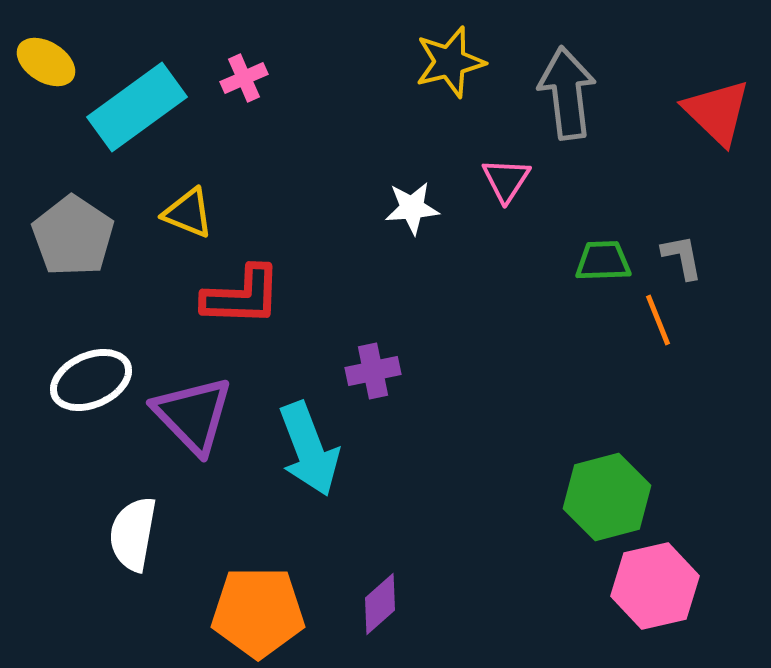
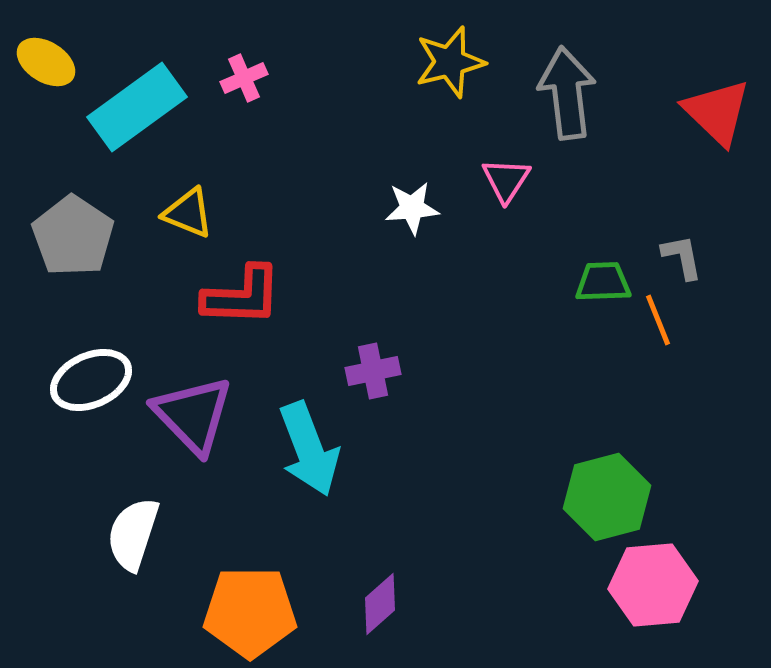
green trapezoid: moved 21 px down
white semicircle: rotated 8 degrees clockwise
pink hexagon: moved 2 px left, 1 px up; rotated 8 degrees clockwise
orange pentagon: moved 8 px left
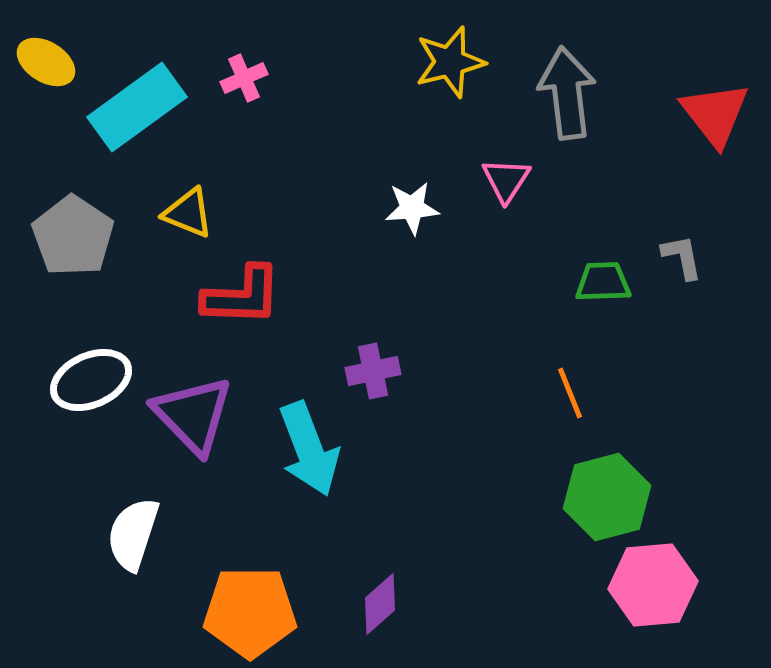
red triangle: moved 2 px left, 2 px down; rotated 8 degrees clockwise
orange line: moved 88 px left, 73 px down
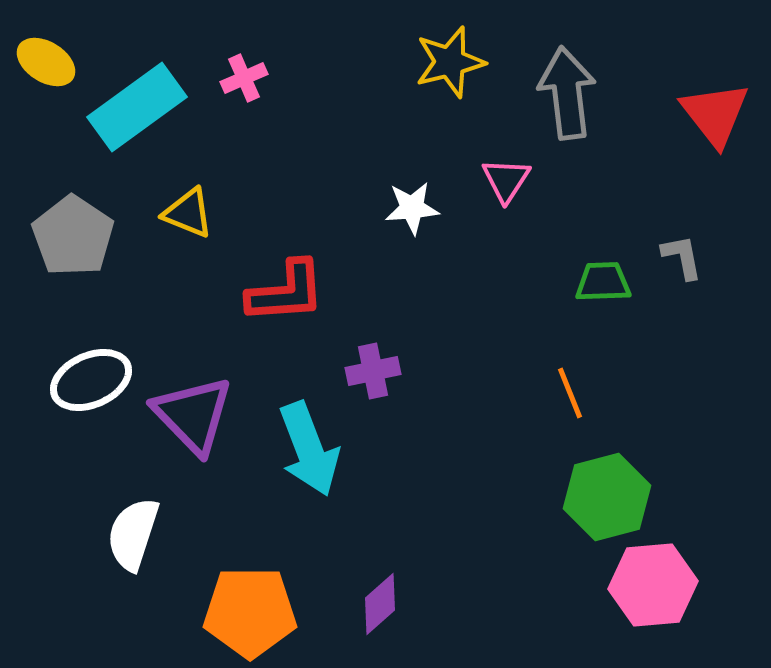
red L-shape: moved 44 px right, 4 px up; rotated 6 degrees counterclockwise
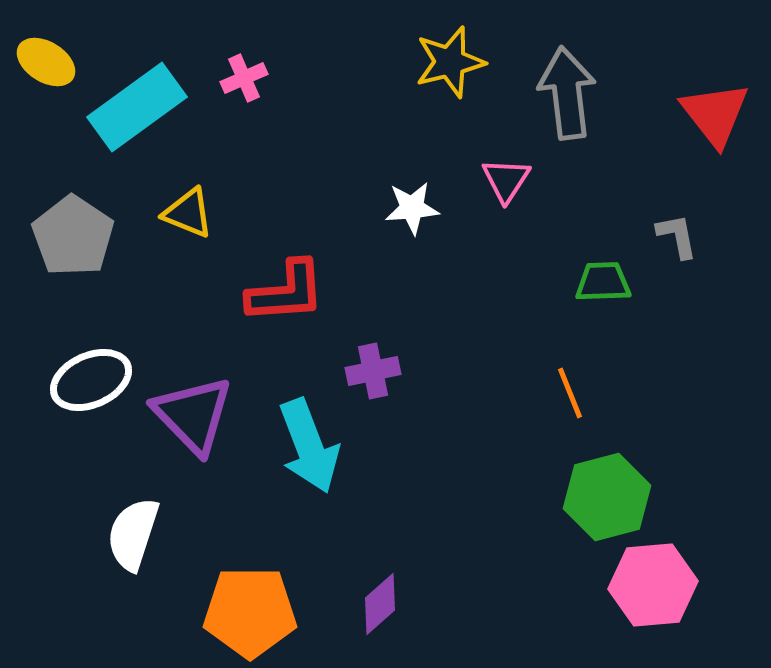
gray L-shape: moved 5 px left, 21 px up
cyan arrow: moved 3 px up
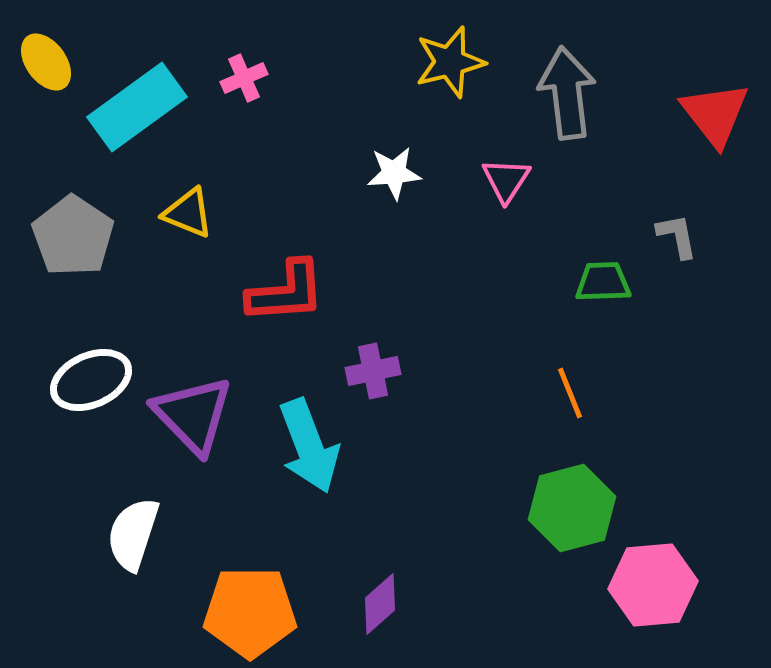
yellow ellipse: rotated 22 degrees clockwise
white star: moved 18 px left, 35 px up
green hexagon: moved 35 px left, 11 px down
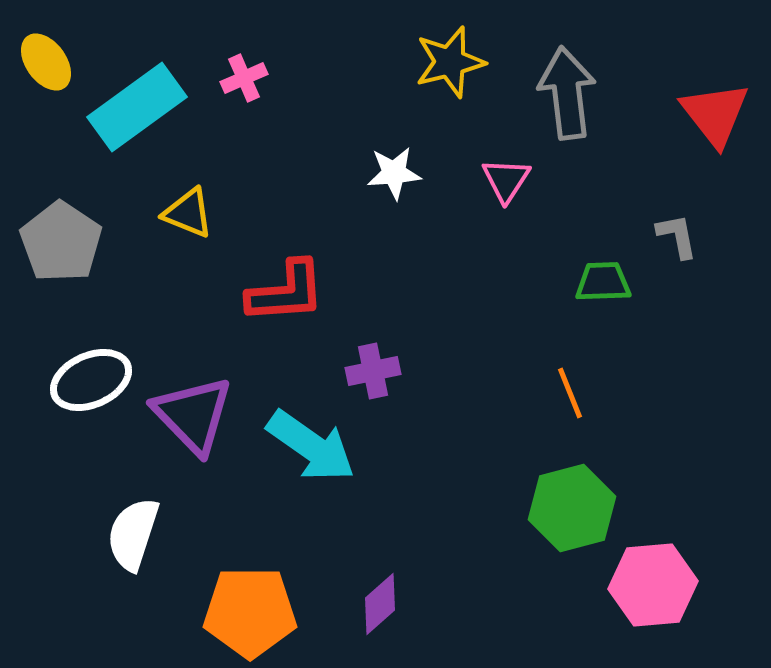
gray pentagon: moved 12 px left, 6 px down
cyan arrow: moved 2 px right; rotated 34 degrees counterclockwise
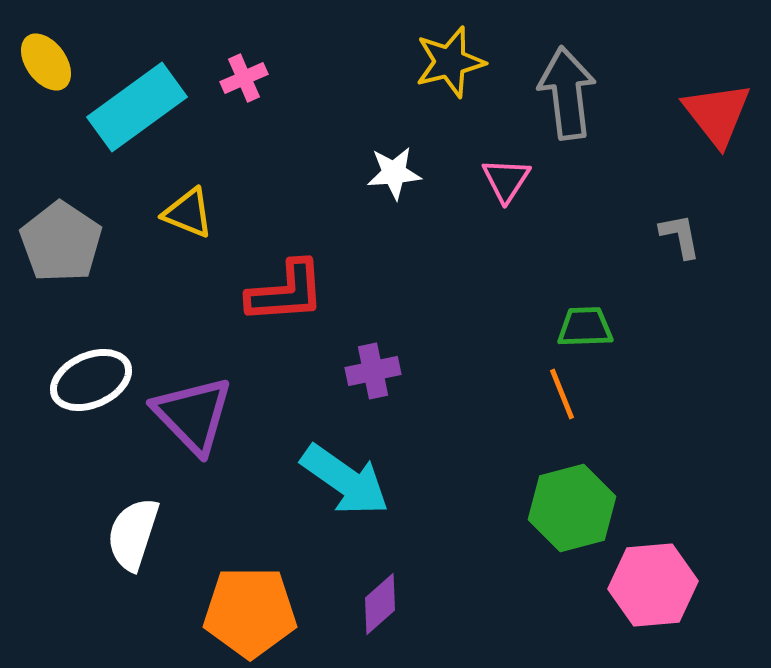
red triangle: moved 2 px right
gray L-shape: moved 3 px right
green trapezoid: moved 18 px left, 45 px down
orange line: moved 8 px left, 1 px down
cyan arrow: moved 34 px right, 34 px down
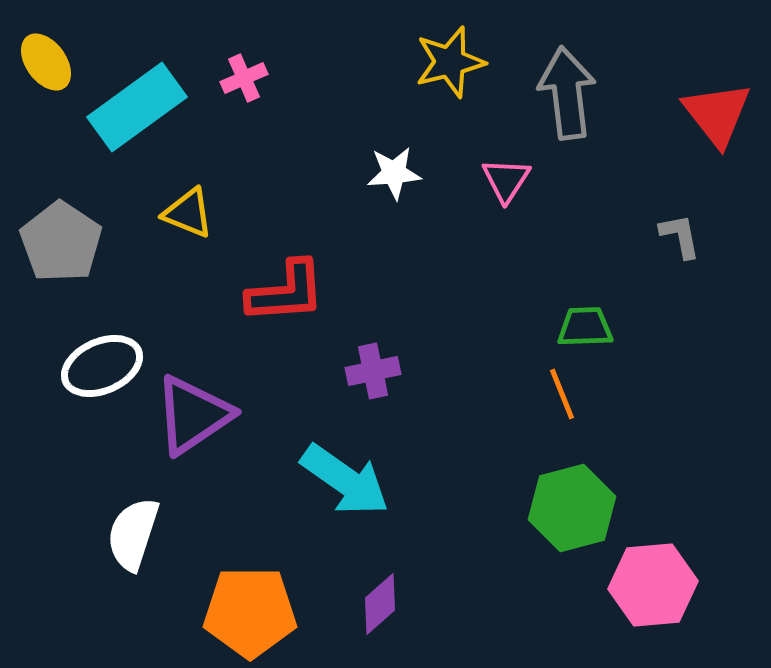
white ellipse: moved 11 px right, 14 px up
purple triangle: rotated 40 degrees clockwise
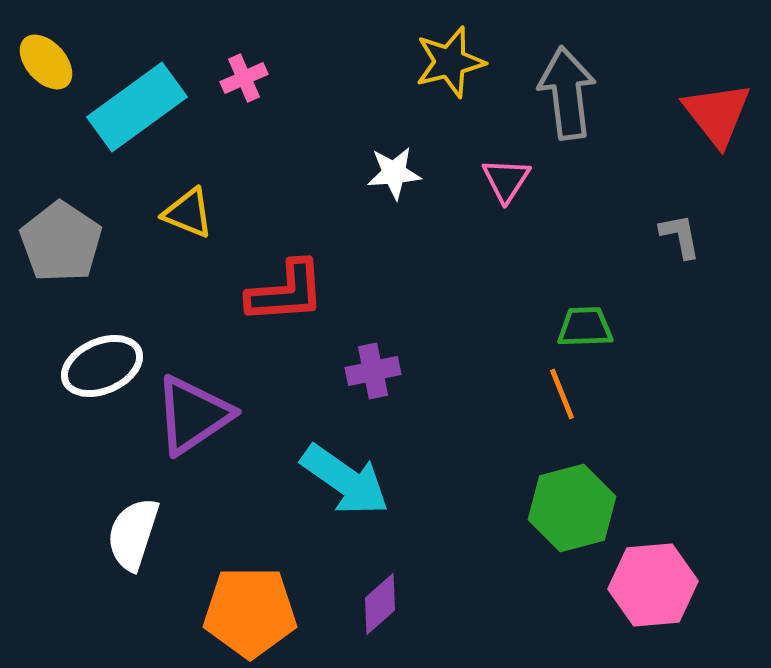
yellow ellipse: rotated 6 degrees counterclockwise
